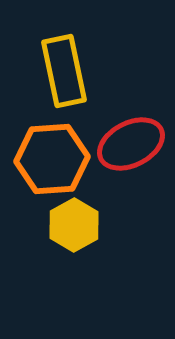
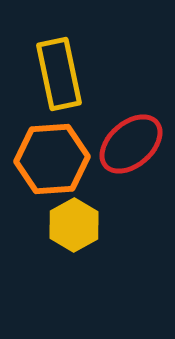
yellow rectangle: moved 5 px left, 3 px down
red ellipse: rotated 14 degrees counterclockwise
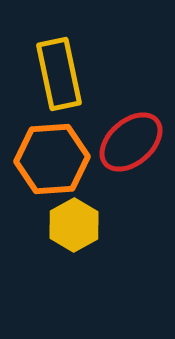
red ellipse: moved 2 px up
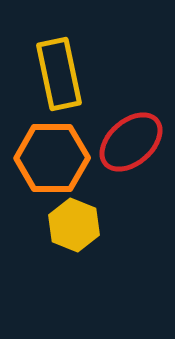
orange hexagon: moved 1 px up; rotated 4 degrees clockwise
yellow hexagon: rotated 9 degrees counterclockwise
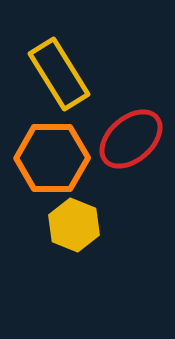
yellow rectangle: rotated 20 degrees counterclockwise
red ellipse: moved 3 px up
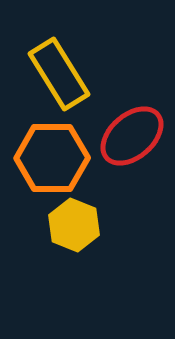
red ellipse: moved 1 px right, 3 px up
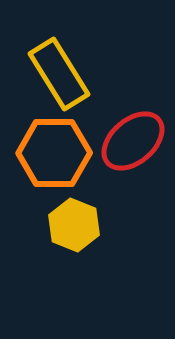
red ellipse: moved 1 px right, 5 px down
orange hexagon: moved 2 px right, 5 px up
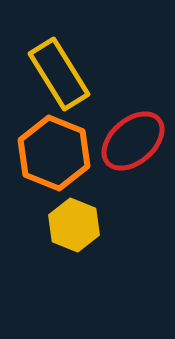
orange hexagon: rotated 22 degrees clockwise
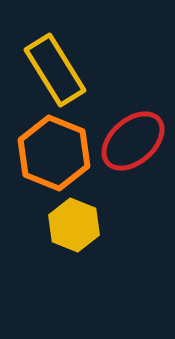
yellow rectangle: moved 4 px left, 4 px up
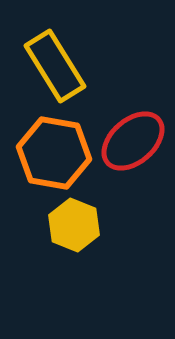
yellow rectangle: moved 4 px up
orange hexagon: rotated 12 degrees counterclockwise
